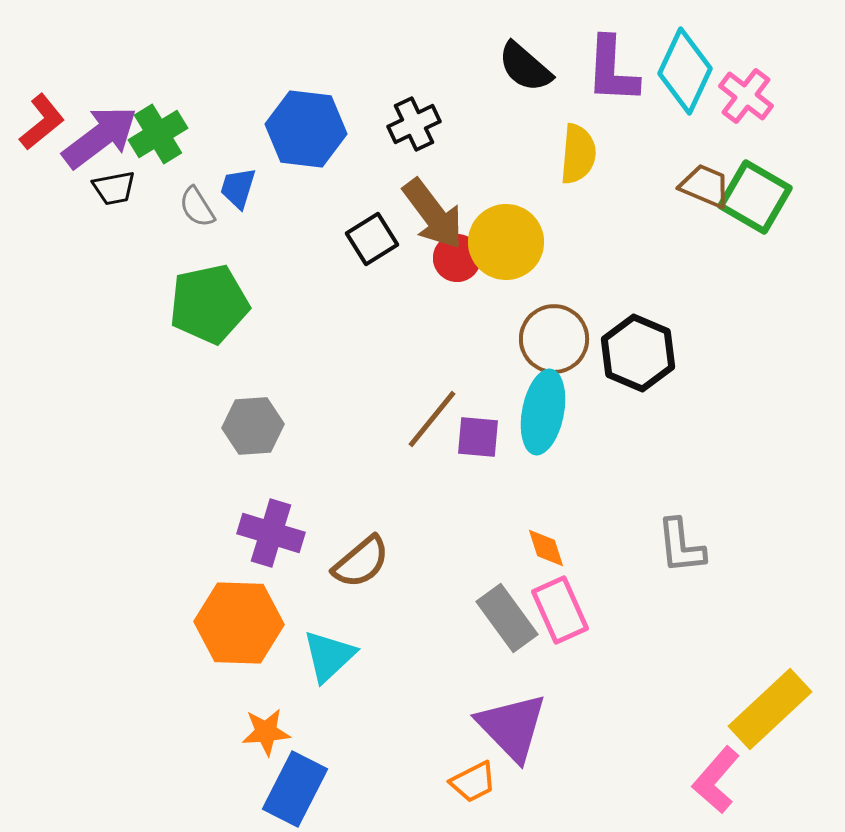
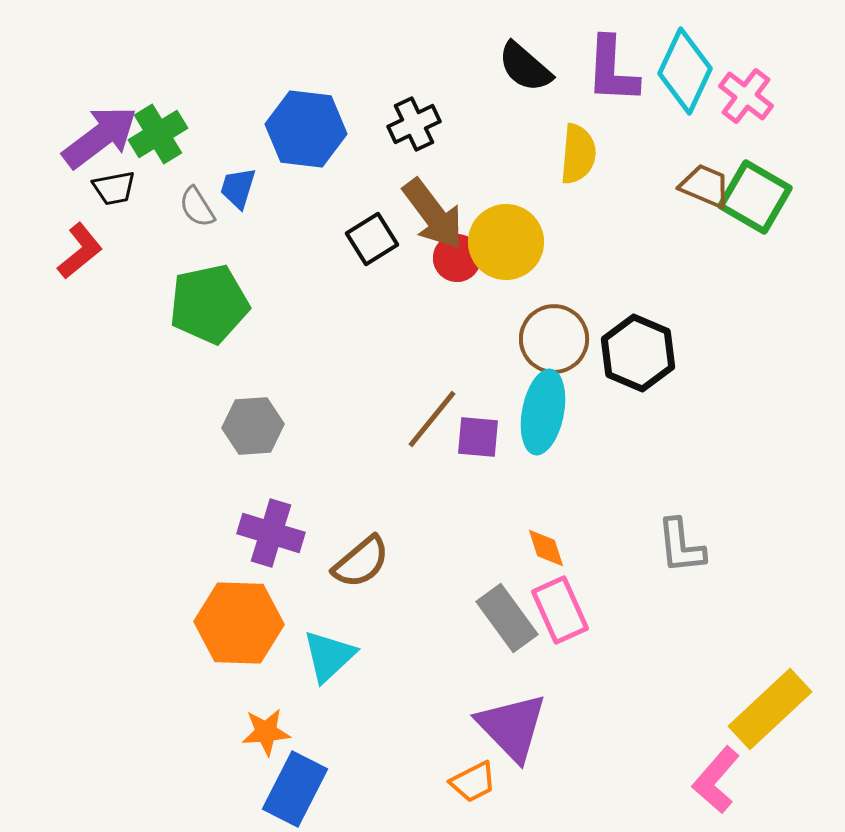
red L-shape: moved 38 px right, 129 px down
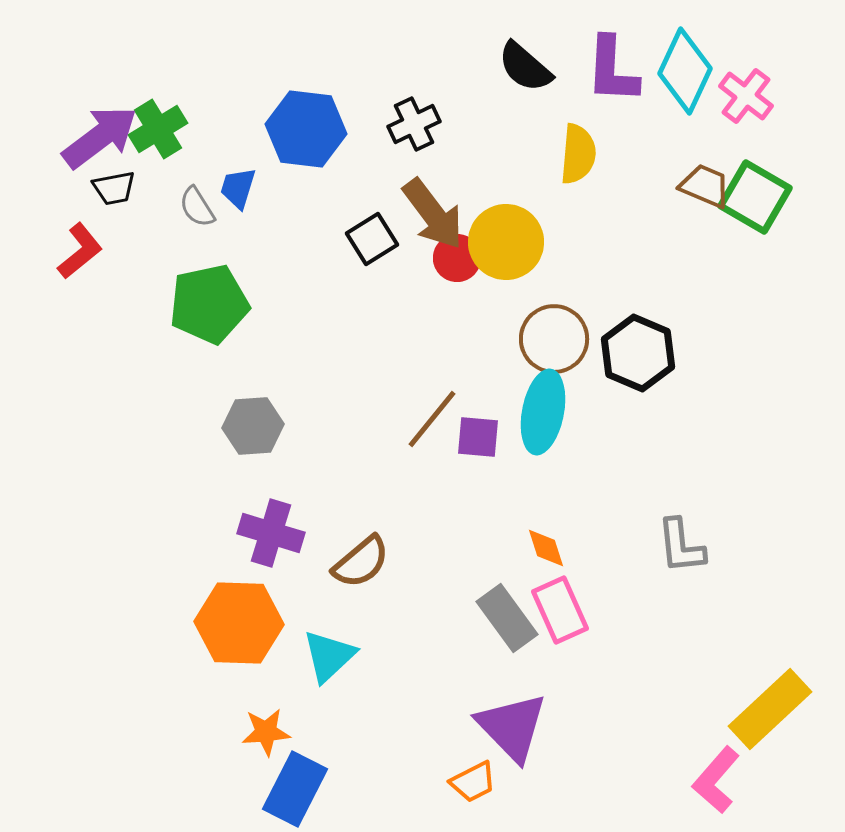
green cross: moved 5 px up
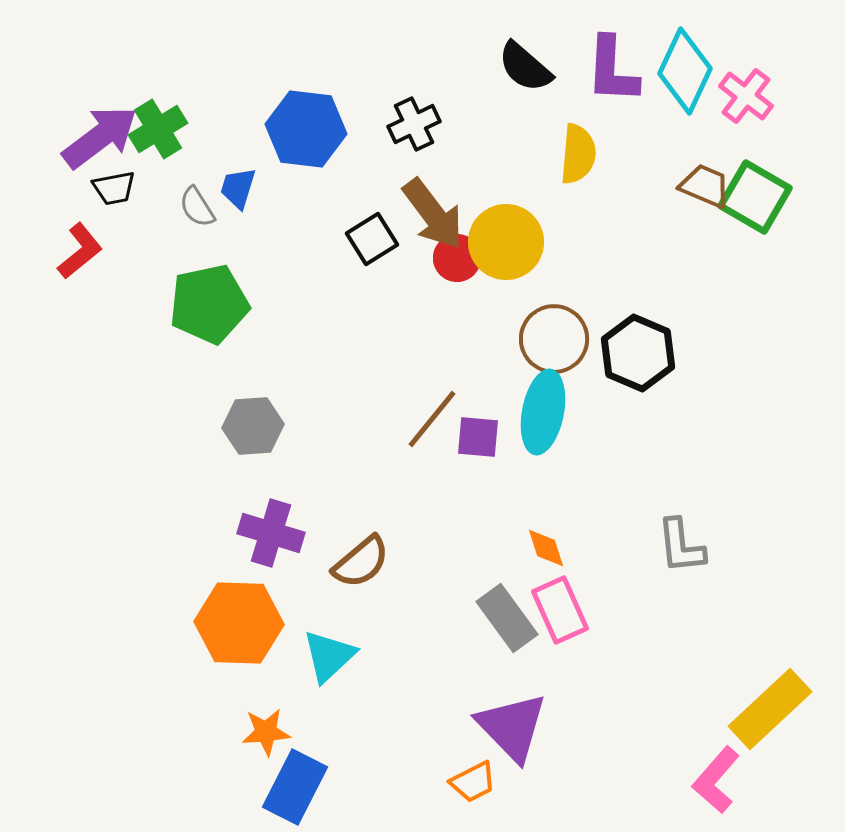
blue rectangle: moved 2 px up
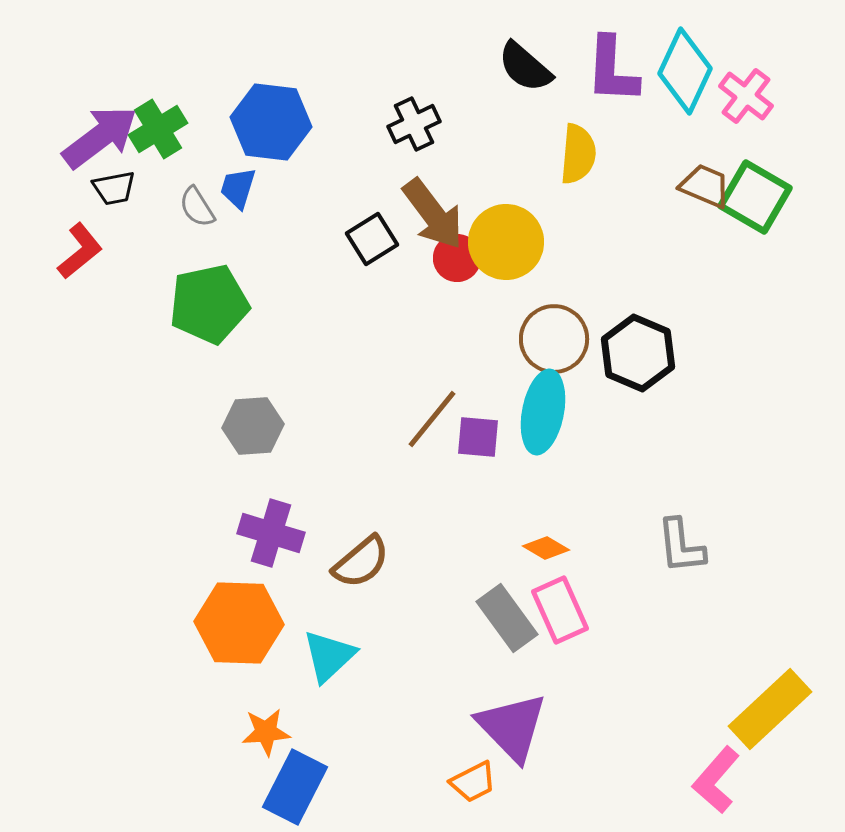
blue hexagon: moved 35 px left, 7 px up
orange diamond: rotated 42 degrees counterclockwise
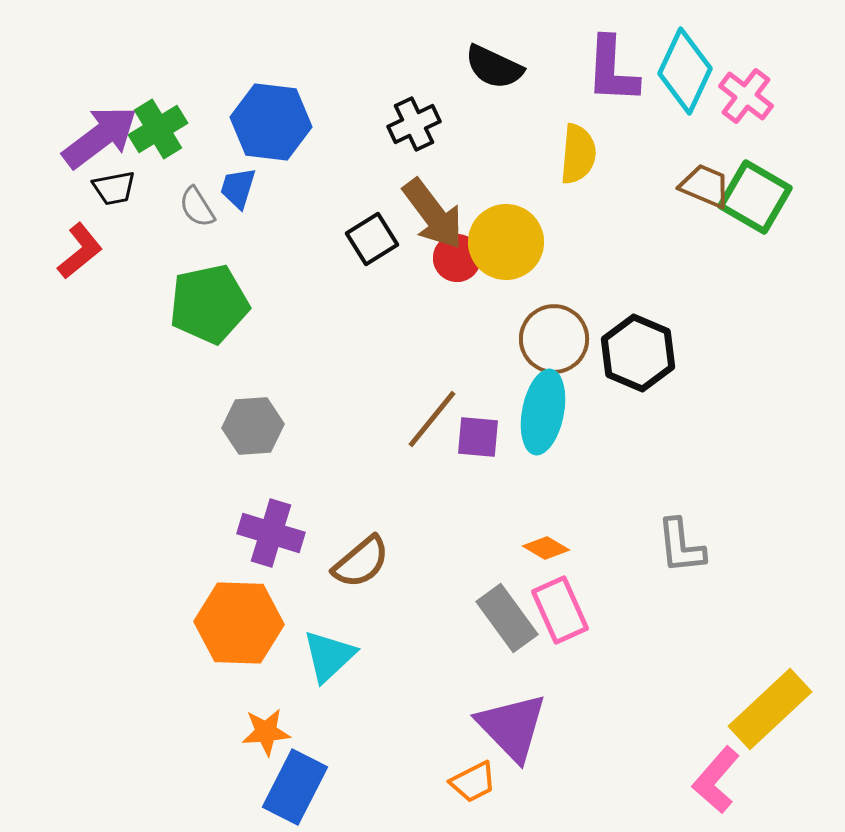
black semicircle: moved 31 px left; rotated 16 degrees counterclockwise
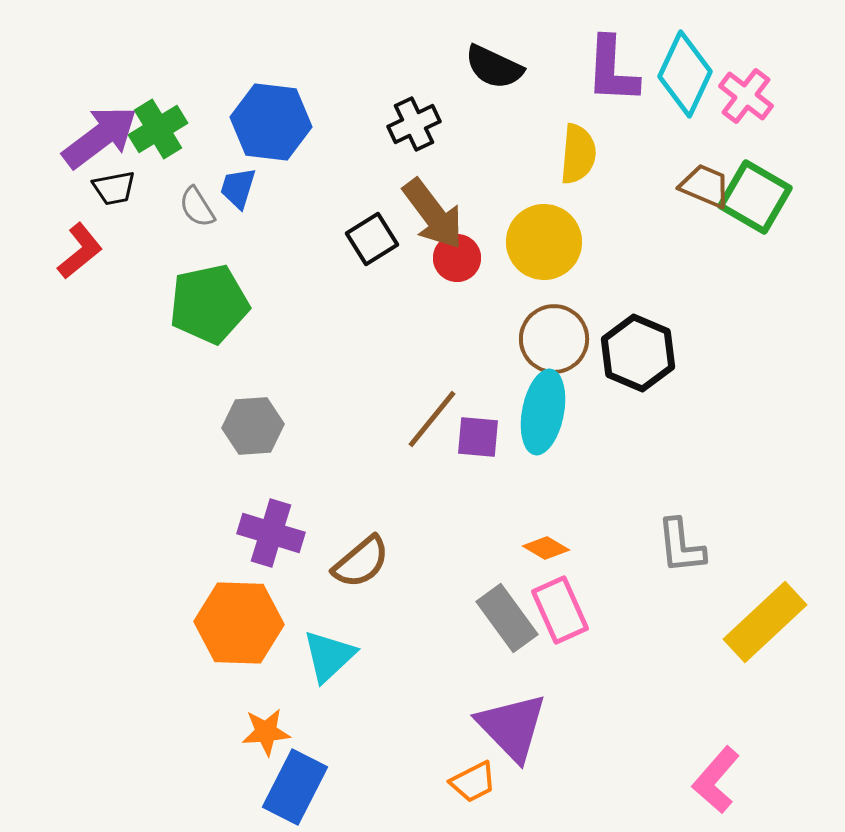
cyan diamond: moved 3 px down
yellow circle: moved 38 px right
yellow rectangle: moved 5 px left, 87 px up
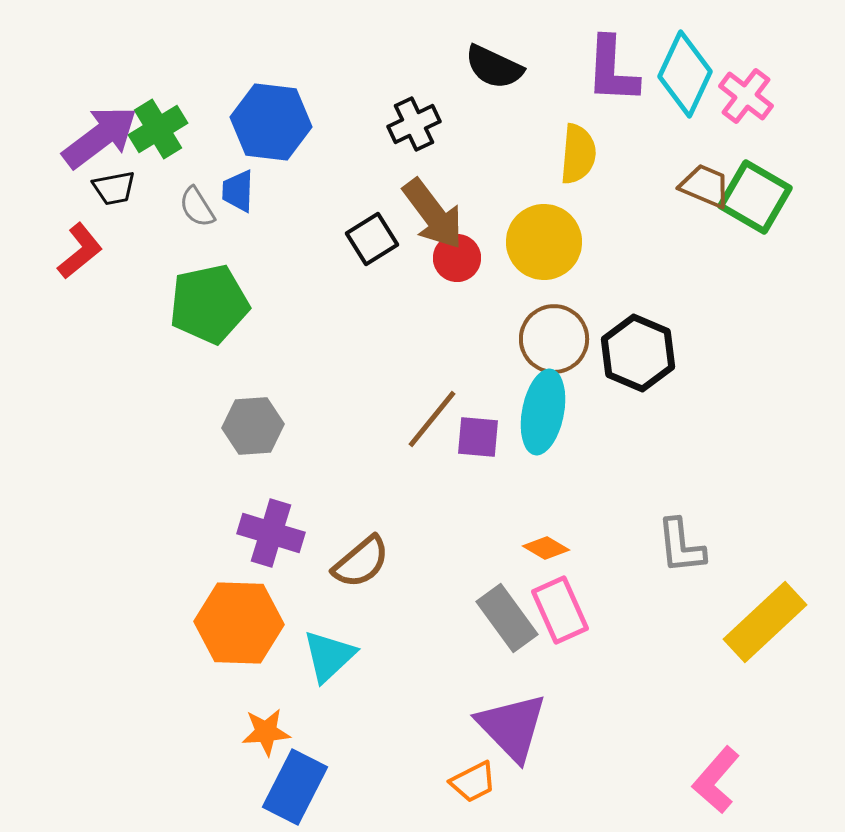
blue trapezoid: moved 3 px down; rotated 15 degrees counterclockwise
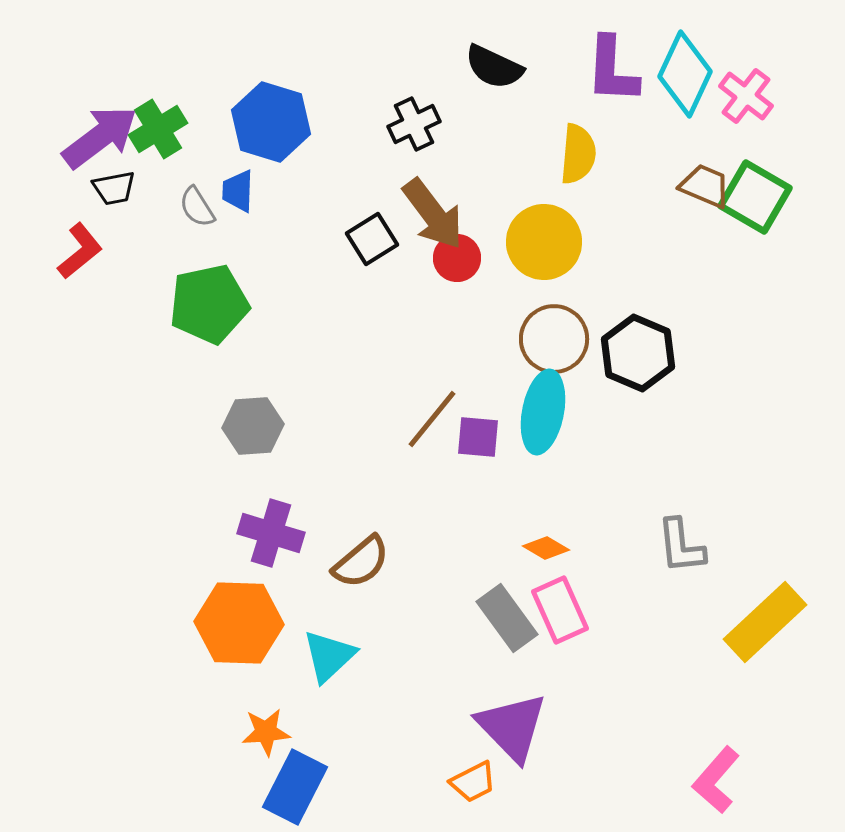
blue hexagon: rotated 10 degrees clockwise
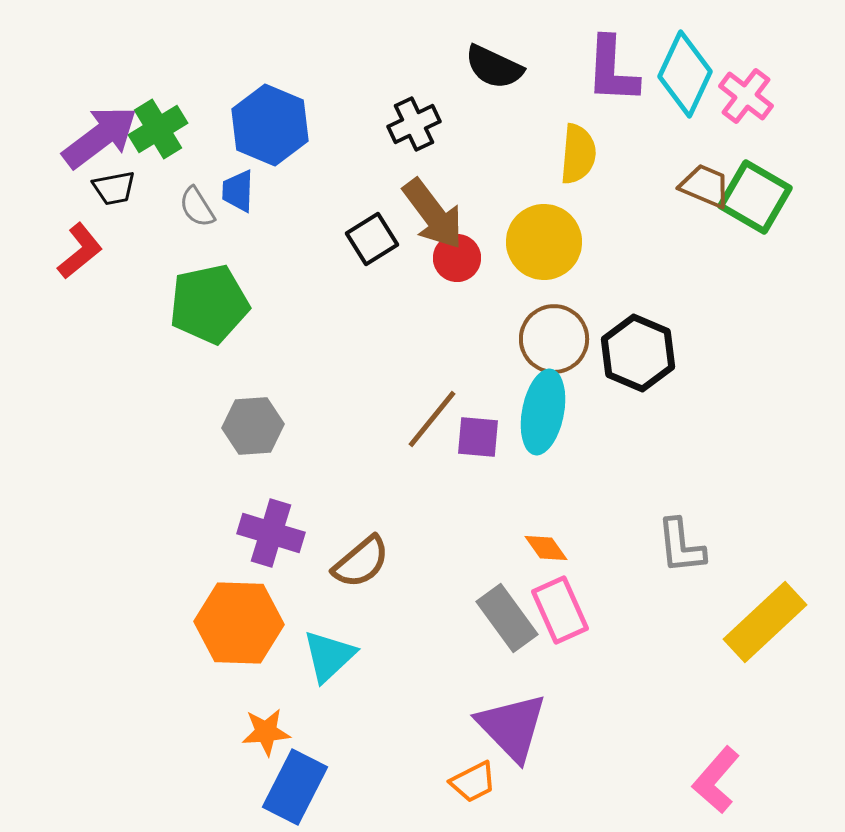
blue hexagon: moved 1 px left, 3 px down; rotated 6 degrees clockwise
orange diamond: rotated 24 degrees clockwise
